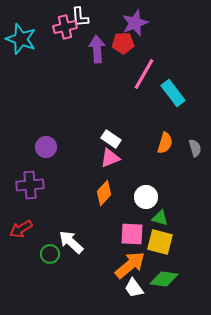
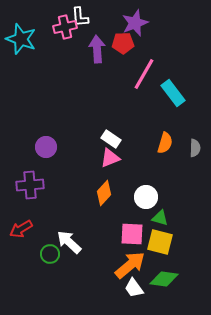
gray semicircle: rotated 18 degrees clockwise
white arrow: moved 2 px left
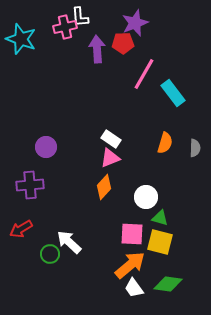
orange diamond: moved 6 px up
green diamond: moved 4 px right, 5 px down
